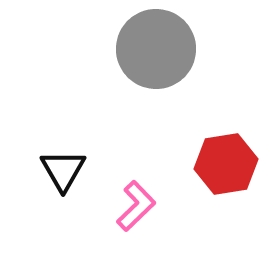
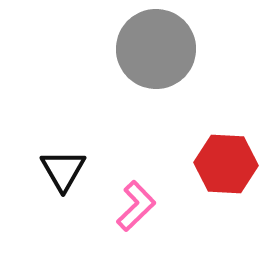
red hexagon: rotated 12 degrees clockwise
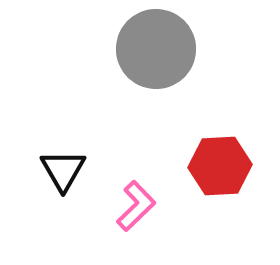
red hexagon: moved 6 px left, 2 px down; rotated 6 degrees counterclockwise
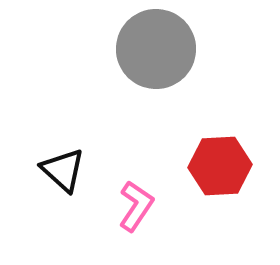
black triangle: rotated 18 degrees counterclockwise
pink L-shape: rotated 12 degrees counterclockwise
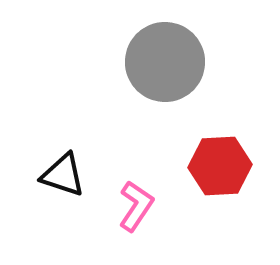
gray circle: moved 9 px right, 13 px down
black triangle: moved 5 px down; rotated 24 degrees counterclockwise
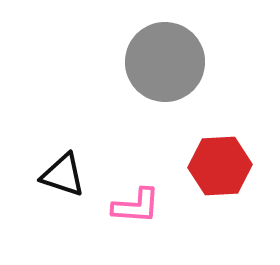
pink L-shape: rotated 60 degrees clockwise
